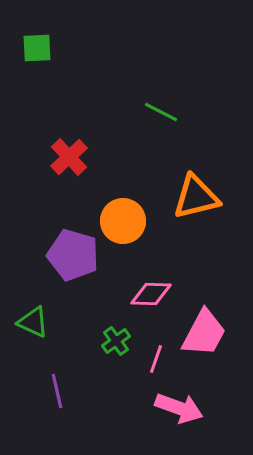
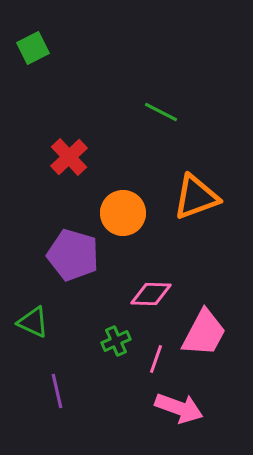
green square: moved 4 px left; rotated 24 degrees counterclockwise
orange triangle: rotated 6 degrees counterclockwise
orange circle: moved 8 px up
green cross: rotated 12 degrees clockwise
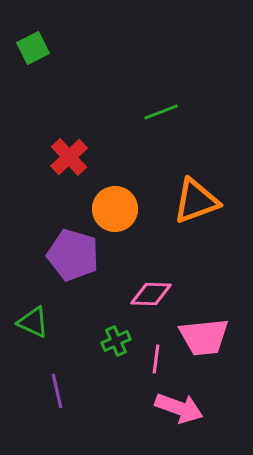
green line: rotated 48 degrees counterclockwise
orange triangle: moved 4 px down
orange circle: moved 8 px left, 4 px up
pink trapezoid: moved 4 px down; rotated 56 degrees clockwise
pink line: rotated 12 degrees counterclockwise
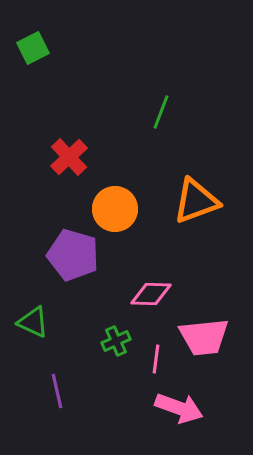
green line: rotated 48 degrees counterclockwise
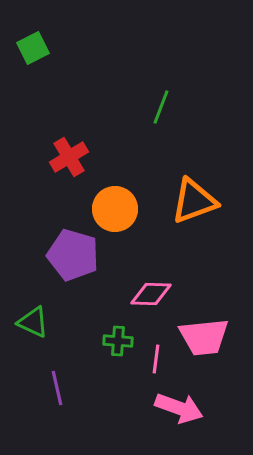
green line: moved 5 px up
red cross: rotated 12 degrees clockwise
orange triangle: moved 2 px left
green cross: moved 2 px right; rotated 28 degrees clockwise
purple line: moved 3 px up
